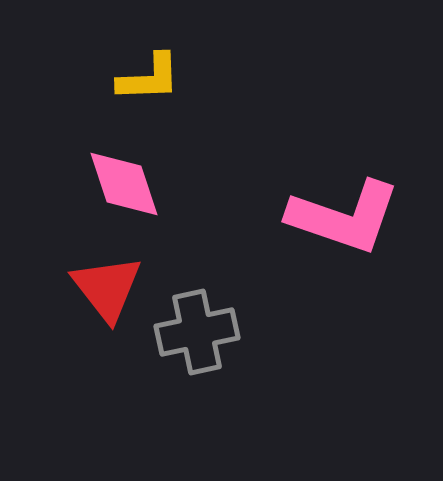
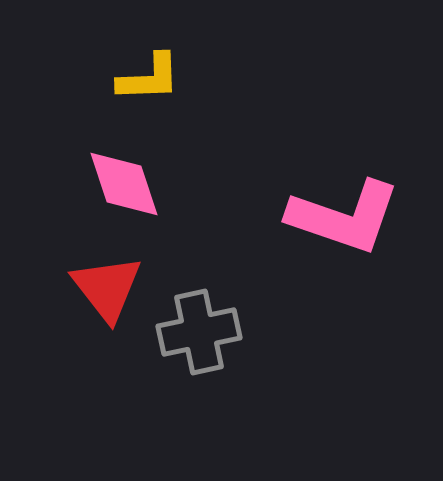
gray cross: moved 2 px right
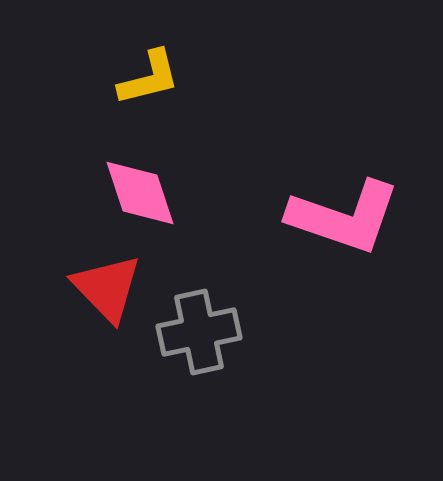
yellow L-shape: rotated 12 degrees counterclockwise
pink diamond: moved 16 px right, 9 px down
red triangle: rotated 6 degrees counterclockwise
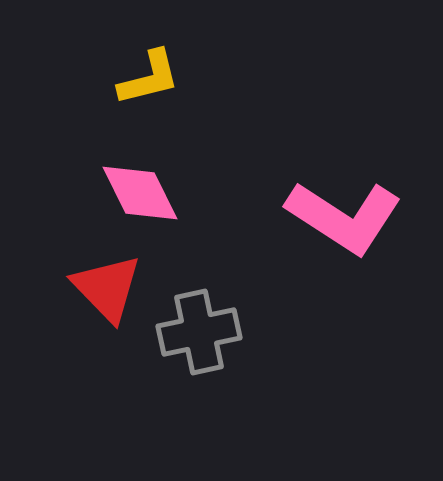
pink diamond: rotated 8 degrees counterclockwise
pink L-shape: rotated 14 degrees clockwise
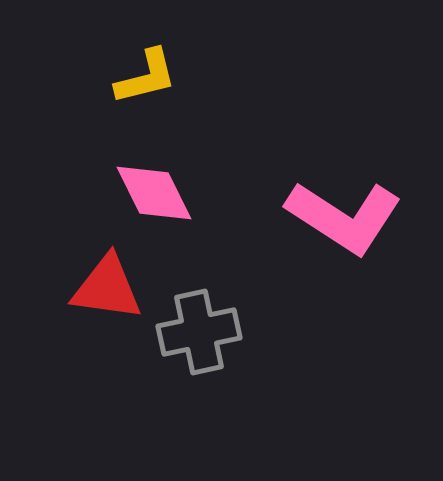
yellow L-shape: moved 3 px left, 1 px up
pink diamond: moved 14 px right
red triangle: rotated 38 degrees counterclockwise
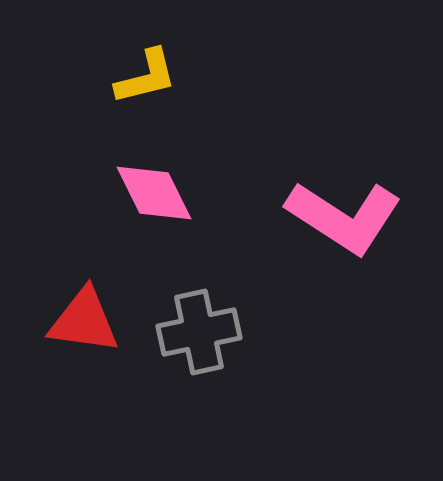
red triangle: moved 23 px left, 33 px down
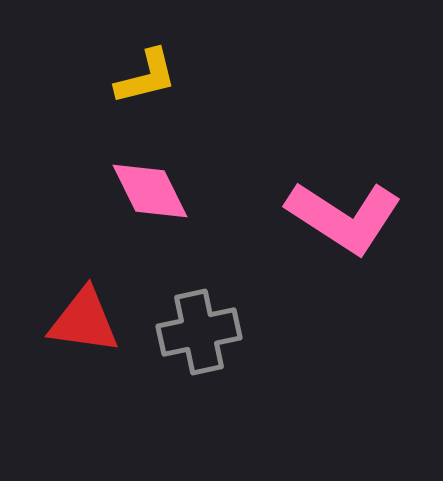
pink diamond: moved 4 px left, 2 px up
